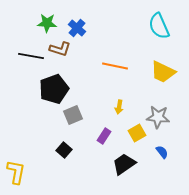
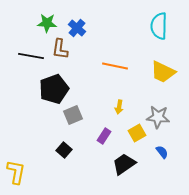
cyan semicircle: rotated 24 degrees clockwise
brown L-shape: rotated 80 degrees clockwise
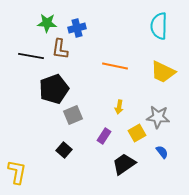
blue cross: rotated 36 degrees clockwise
yellow L-shape: moved 1 px right
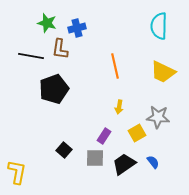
green star: rotated 12 degrees clockwise
orange line: rotated 65 degrees clockwise
gray square: moved 22 px right, 43 px down; rotated 24 degrees clockwise
blue semicircle: moved 9 px left, 10 px down
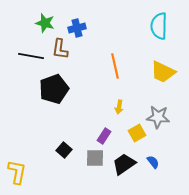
green star: moved 2 px left
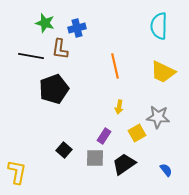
blue semicircle: moved 13 px right, 8 px down
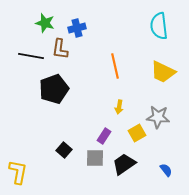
cyan semicircle: rotated 8 degrees counterclockwise
yellow L-shape: moved 1 px right
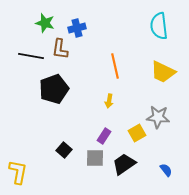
yellow arrow: moved 10 px left, 6 px up
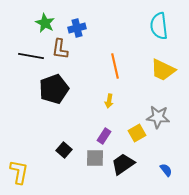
green star: rotated 12 degrees clockwise
yellow trapezoid: moved 2 px up
black trapezoid: moved 1 px left
yellow L-shape: moved 1 px right
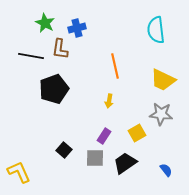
cyan semicircle: moved 3 px left, 4 px down
yellow trapezoid: moved 10 px down
gray star: moved 3 px right, 3 px up
black trapezoid: moved 2 px right, 1 px up
yellow L-shape: rotated 35 degrees counterclockwise
